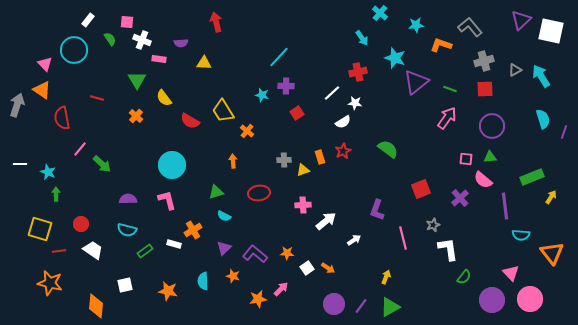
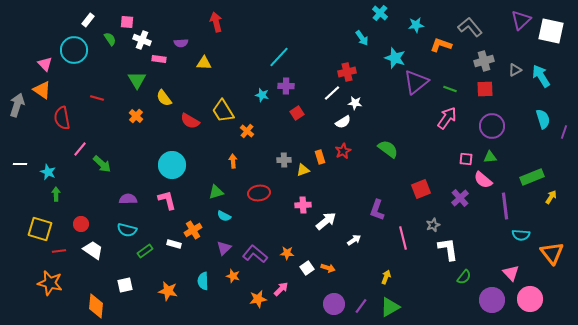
red cross at (358, 72): moved 11 px left
orange arrow at (328, 268): rotated 16 degrees counterclockwise
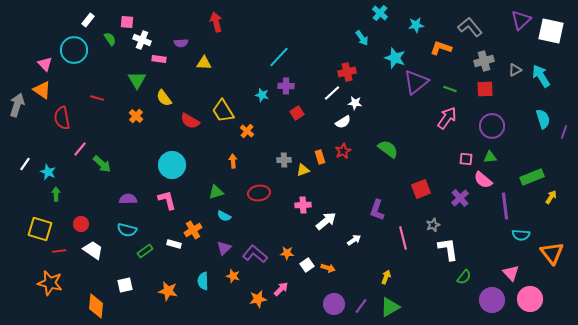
orange L-shape at (441, 45): moved 3 px down
white line at (20, 164): moved 5 px right; rotated 56 degrees counterclockwise
white square at (307, 268): moved 3 px up
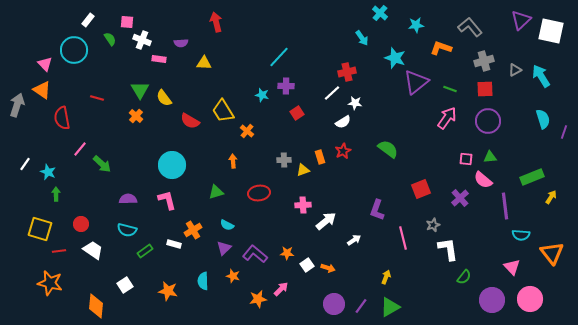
green triangle at (137, 80): moved 3 px right, 10 px down
purple circle at (492, 126): moved 4 px left, 5 px up
cyan semicircle at (224, 216): moved 3 px right, 9 px down
pink triangle at (511, 273): moved 1 px right, 6 px up
white square at (125, 285): rotated 21 degrees counterclockwise
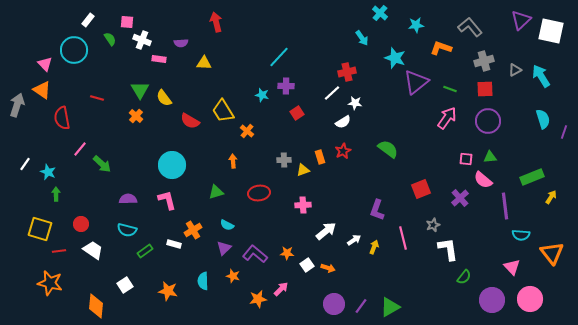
white arrow at (326, 221): moved 10 px down
yellow arrow at (386, 277): moved 12 px left, 30 px up
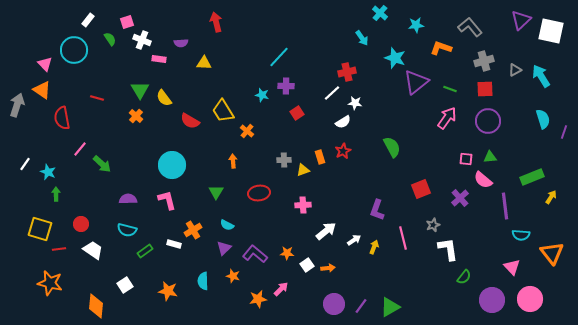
pink square at (127, 22): rotated 24 degrees counterclockwise
green semicircle at (388, 149): moved 4 px right, 2 px up; rotated 25 degrees clockwise
green triangle at (216, 192): rotated 42 degrees counterclockwise
red line at (59, 251): moved 2 px up
orange arrow at (328, 268): rotated 24 degrees counterclockwise
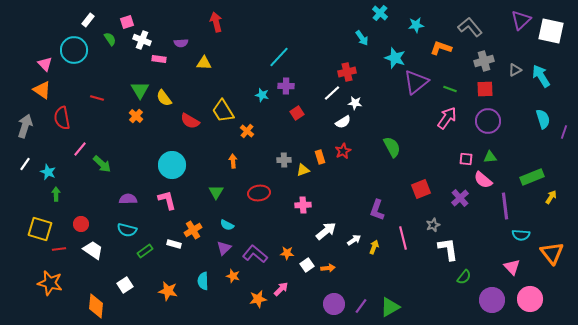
gray arrow at (17, 105): moved 8 px right, 21 px down
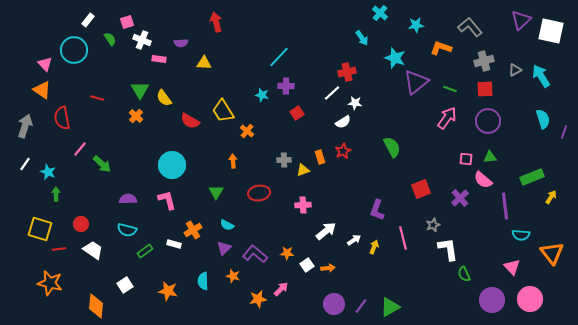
green semicircle at (464, 277): moved 3 px up; rotated 119 degrees clockwise
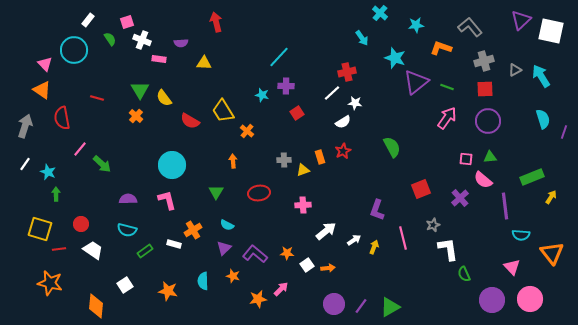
green line at (450, 89): moved 3 px left, 2 px up
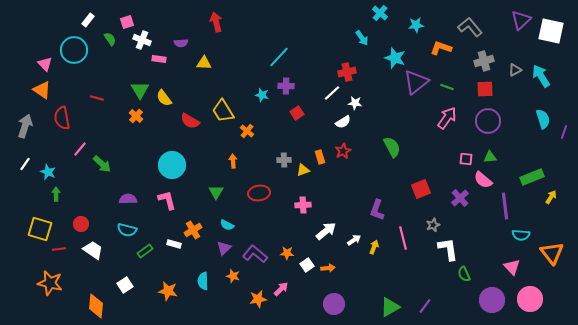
purple line at (361, 306): moved 64 px right
